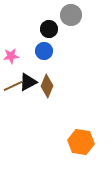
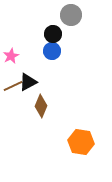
black circle: moved 4 px right, 5 px down
blue circle: moved 8 px right
pink star: rotated 21 degrees counterclockwise
brown diamond: moved 6 px left, 20 px down
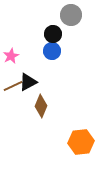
orange hexagon: rotated 15 degrees counterclockwise
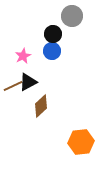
gray circle: moved 1 px right, 1 px down
pink star: moved 12 px right
brown diamond: rotated 25 degrees clockwise
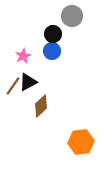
brown line: rotated 30 degrees counterclockwise
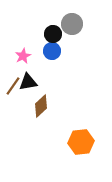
gray circle: moved 8 px down
black triangle: rotated 18 degrees clockwise
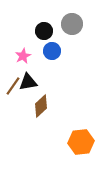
black circle: moved 9 px left, 3 px up
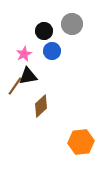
pink star: moved 1 px right, 2 px up
black triangle: moved 6 px up
brown line: moved 2 px right
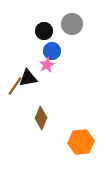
pink star: moved 23 px right, 11 px down
black triangle: moved 2 px down
brown diamond: moved 12 px down; rotated 25 degrees counterclockwise
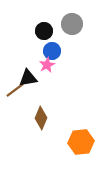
brown line: moved 4 px down; rotated 18 degrees clockwise
